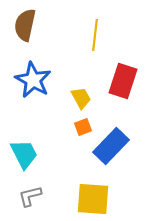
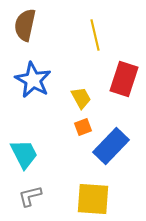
yellow line: rotated 20 degrees counterclockwise
red rectangle: moved 1 px right, 2 px up
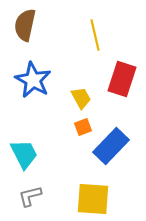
red rectangle: moved 2 px left
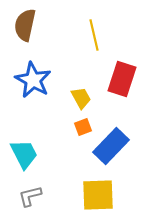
yellow line: moved 1 px left
yellow square: moved 5 px right, 4 px up; rotated 6 degrees counterclockwise
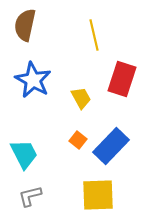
orange square: moved 5 px left, 13 px down; rotated 30 degrees counterclockwise
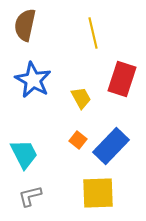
yellow line: moved 1 px left, 2 px up
yellow square: moved 2 px up
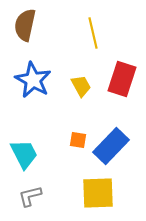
yellow trapezoid: moved 12 px up
orange square: rotated 30 degrees counterclockwise
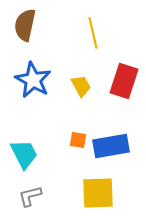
red rectangle: moved 2 px right, 2 px down
blue rectangle: rotated 36 degrees clockwise
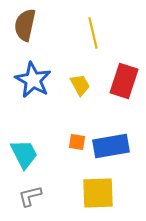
yellow trapezoid: moved 1 px left, 1 px up
orange square: moved 1 px left, 2 px down
